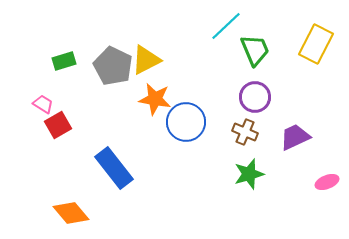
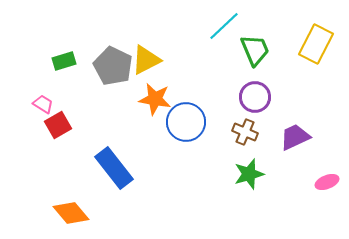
cyan line: moved 2 px left
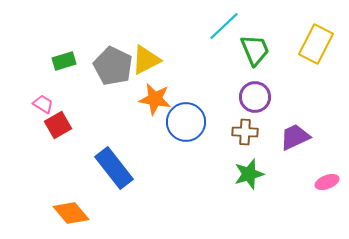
brown cross: rotated 20 degrees counterclockwise
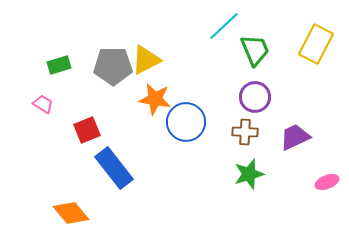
green rectangle: moved 5 px left, 4 px down
gray pentagon: rotated 27 degrees counterclockwise
red square: moved 29 px right, 5 px down; rotated 8 degrees clockwise
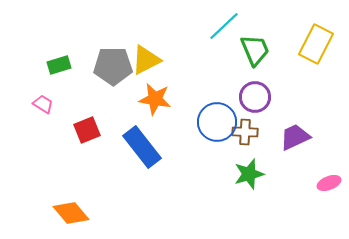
blue circle: moved 31 px right
blue rectangle: moved 28 px right, 21 px up
pink ellipse: moved 2 px right, 1 px down
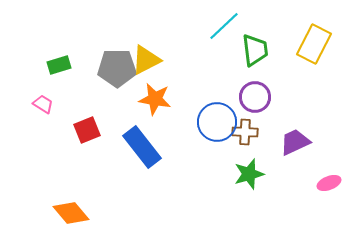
yellow rectangle: moved 2 px left
green trapezoid: rotated 16 degrees clockwise
gray pentagon: moved 4 px right, 2 px down
purple trapezoid: moved 5 px down
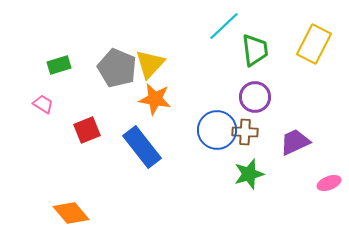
yellow triangle: moved 4 px right, 4 px down; rotated 20 degrees counterclockwise
gray pentagon: rotated 24 degrees clockwise
blue circle: moved 8 px down
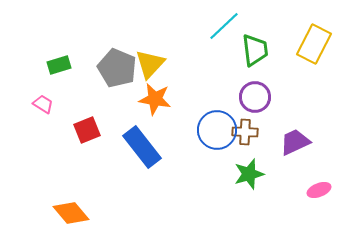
pink ellipse: moved 10 px left, 7 px down
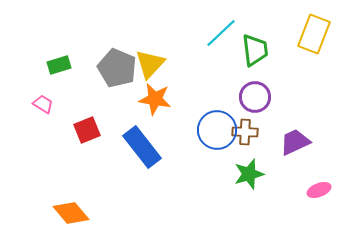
cyan line: moved 3 px left, 7 px down
yellow rectangle: moved 10 px up; rotated 6 degrees counterclockwise
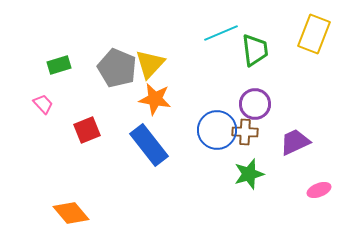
cyan line: rotated 20 degrees clockwise
purple circle: moved 7 px down
pink trapezoid: rotated 15 degrees clockwise
blue rectangle: moved 7 px right, 2 px up
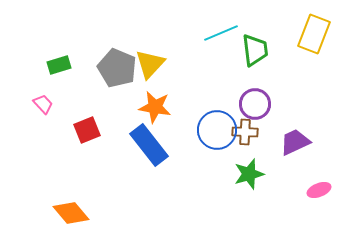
orange star: moved 8 px down
